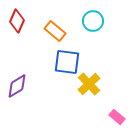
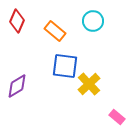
blue square: moved 2 px left, 4 px down
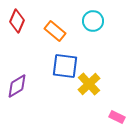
pink rectangle: rotated 14 degrees counterclockwise
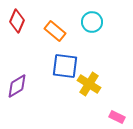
cyan circle: moved 1 px left, 1 px down
yellow cross: rotated 15 degrees counterclockwise
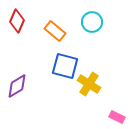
blue square: rotated 8 degrees clockwise
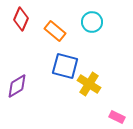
red diamond: moved 4 px right, 2 px up
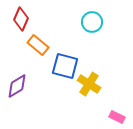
orange rectangle: moved 17 px left, 14 px down
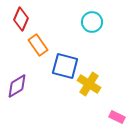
orange rectangle: rotated 15 degrees clockwise
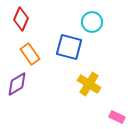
orange rectangle: moved 8 px left, 9 px down
blue square: moved 4 px right, 19 px up
purple diamond: moved 2 px up
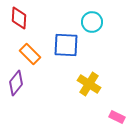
red diamond: moved 2 px left, 1 px up; rotated 20 degrees counterclockwise
blue square: moved 3 px left, 2 px up; rotated 12 degrees counterclockwise
orange rectangle: rotated 10 degrees counterclockwise
purple diamond: moved 1 px left, 1 px up; rotated 20 degrees counterclockwise
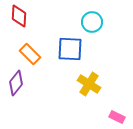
red diamond: moved 2 px up
blue square: moved 4 px right, 4 px down
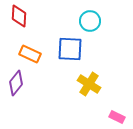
cyan circle: moved 2 px left, 1 px up
orange rectangle: rotated 20 degrees counterclockwise
